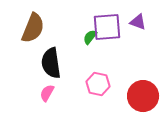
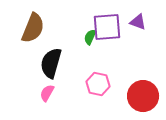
green semicircle: rotated 14 degrees counterclockwise
black semicircle: rotated 24 degrees clockwise
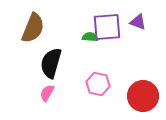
green semicircle: rotated 70 degrees clockwise
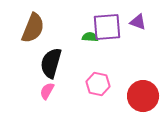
pink semicircle: moved 2 px up
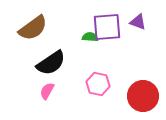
brown semicircle: rotated 32 degrees clockwise
black semicircle: rotated 140 degrees counterclockwise
